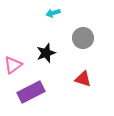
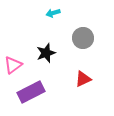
red triangle: rotated 42 degrees counterclockwise
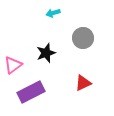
red triangle: moved 4 px down
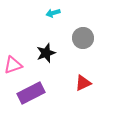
pink triangle: rotated 18 degrees clockwise
purple rectangle: moved 1 px down
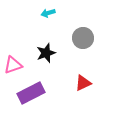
cyan arrow: moved 5 px left
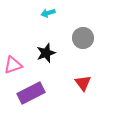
red triangle: rotated 42 degrees counterclockwise
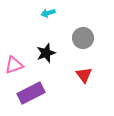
pink triangle: moved 1 px right
red triangle: moved 1 px right, 8 px up
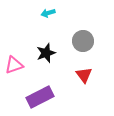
gray circle: moved 3 px down
purple rectangle: moved 9 px right, 4 px down
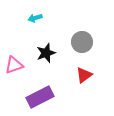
cyan arrow: moved 13 px left, 5 px down
gray circle: moved 1 px left, 1 px down
red triangle: rotated 30 degrees clockwise
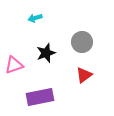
purple rectangle: rotated 16 degrees clockwise
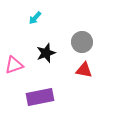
cyan arrow: rotated 32 degrees counterclockwise
red triangle: moved 5 px up; rotated 48 degrees clockwise
